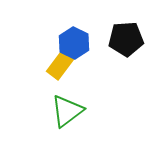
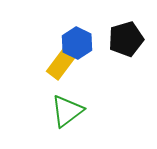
black pentagon: rotated 12 degrees counterclockwise
blue hexagon: moved 3 px right
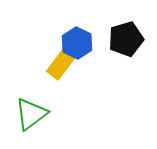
green triangle: moved 36 px left, 3 px down
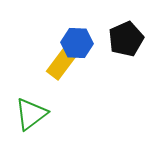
black pentagon: rotated 8 degrees counterclockwise
blue hexagon: rotated 24 degrees counterclockwise
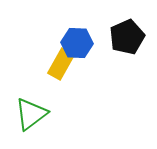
black pentagon: moved 1 px right, 2 px up
yellow rectangle: rotated 8 degrees counterclockwise
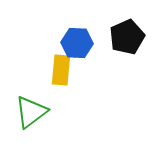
yellow rectangle: moved 6 px down; rotated 24 degrees counterclockwise
green triangle: moved 2 px up
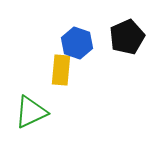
blue hexagon: rotated 16 degrees clockwise
green triangle: rotated 12 degrees clockwise
